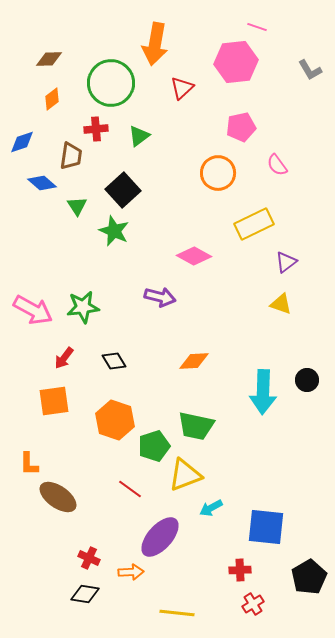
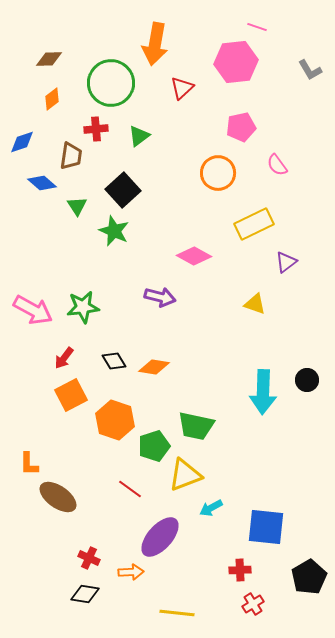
yellow triangle at (281, 304): moved 26 px left
orange diamond at (194, 361): moved 40 px left, 6 px down; rotated 12 degrees clockwise
orange square at (54, 401): moved 17 px right, 6 px up; rotated 20 degrees counterclockwise
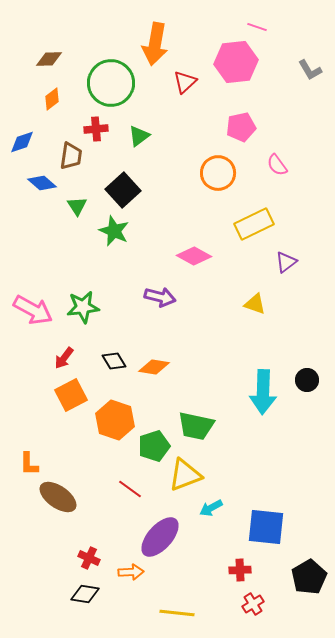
red triangle at (182, 88): moved 3 px right, 6 px up
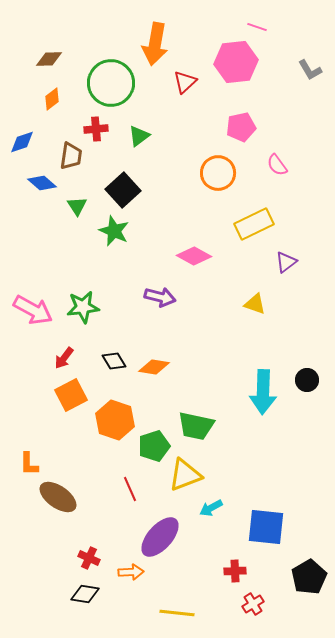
red line at (130, 489): rotated 30 degrees clockwise
red cross at (240, 570): moved 5 px left, 1 px down
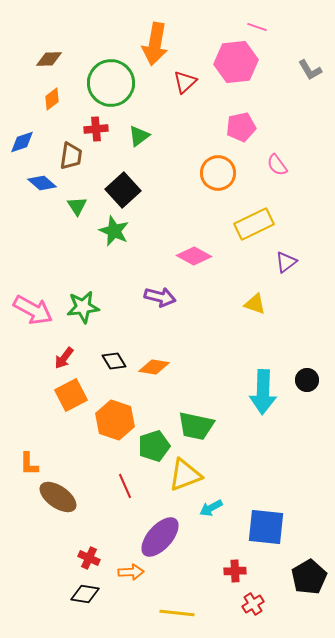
red line at (130, 489): moved 5 px left, 3 px up
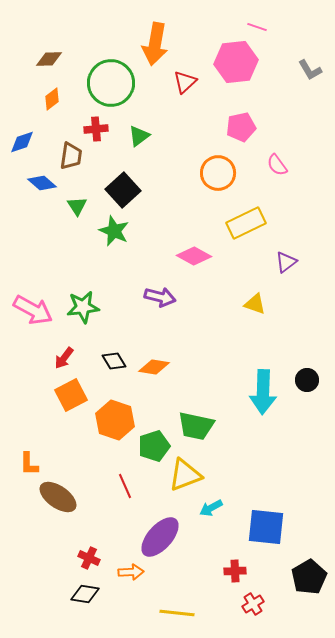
yellow rectangle at (254, 224): moved 8 px left, 1 px up
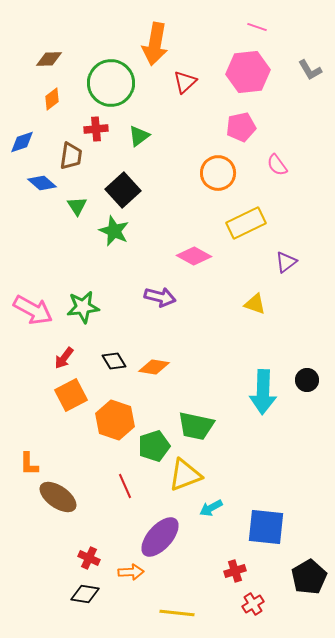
pink hexagon at (236, 62): moved 12 px right, 10 px down
red cross at (235, 571): rotated 15 degrees counterclockwise
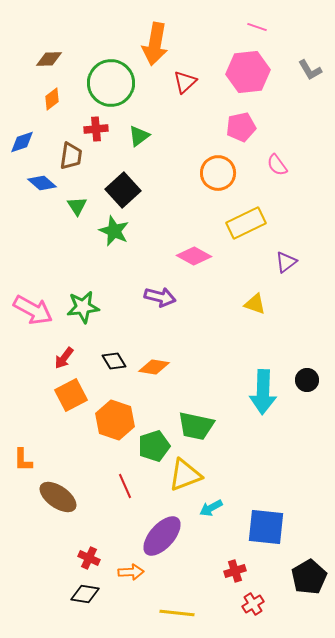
orange L-shape at (29, 464): moved 6 px left, 4 px up
purple ellipse at (160, 537): moved 2 px right, 1 px up
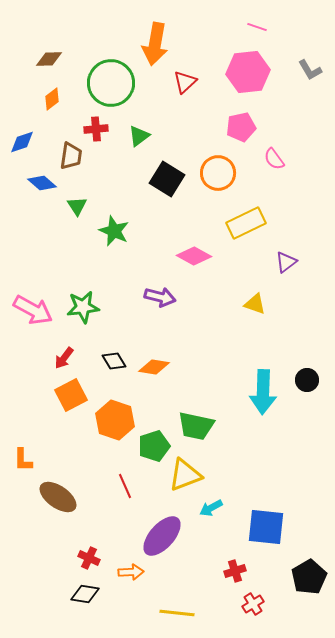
pink semicircle at (277, 165): moved 3 px left, 6 px up
black square at (123, 190): moved 44 px right, 11 px up; rotated 16 degrees counterclockwise
